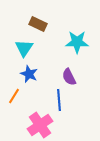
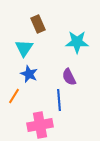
brown rectangle: rotated 42 degrees clockwise
pink cross: rotated 25 degrees clockwise
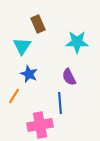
cyan triangle: moved 2 px left, 2 px up
blue line: moved 1 px right, 3 px down
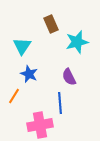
brown rectangle: moved 13 px right
cyan star: rotated 15 degrees counterclockwise
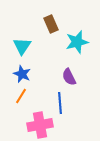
blue star: moved 7 px left
orange line: moved 7 px right
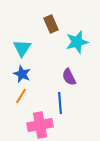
cyan triangle: moved 2 px down
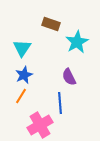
brown rectangle: rotated 48 degrees counterclockwise
cyan star: rotated 15 degrees counterclockwise
blue star: moved 2 px right, 1 px down; rotated 24 degrees clockwise
pink cross: rotated 20 degrees counterclockwise
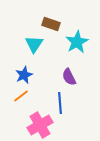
cyan triangle: moved 12 px right, 4 px up
orange line: rotated 21 degrees clockwise
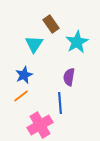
brown rectangle: rotated 36 degrees clockwise
purple semicircle: rotated 36 degrees clockwise
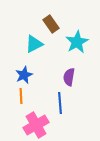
cyan triangle: rotated 30 degrees clockwise
orange line: rotated 56 degrees counterclockwise
pink cross: moved 4 px left
